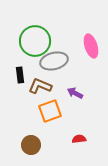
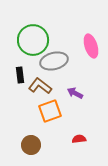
green circle: moved 2 px left, 1 px up
brown L-shape: rotated 15 degrees clockwise
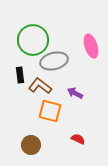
orange square: rotated 35 degrees clockwise
red semicircle: moved 1 px left; rotated 32 degrees clockwise
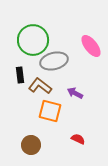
pink ellipse: rotated 20 degrees counterclockwise
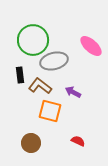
pink ellipse: rotated 10 degrees counterclockwise
purple arrow: moved 2 px left, 1 px up
red semicircle: moved 2 px down
brown circle: moved 2 px up
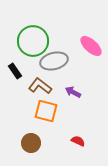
green circle: moved 1 px down
black rectangle: moved 5 px left, 4 px up; rotated 28 degrees counterclockwise
orange square: moved 4 px left
